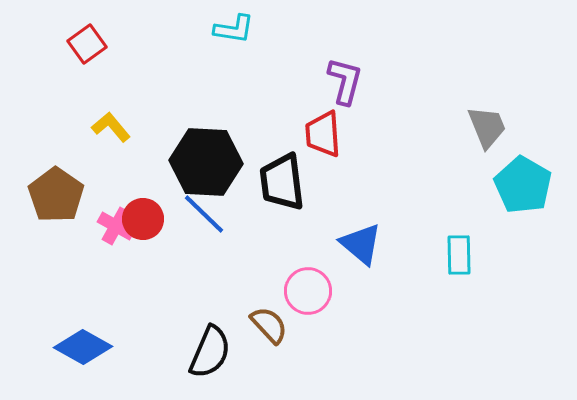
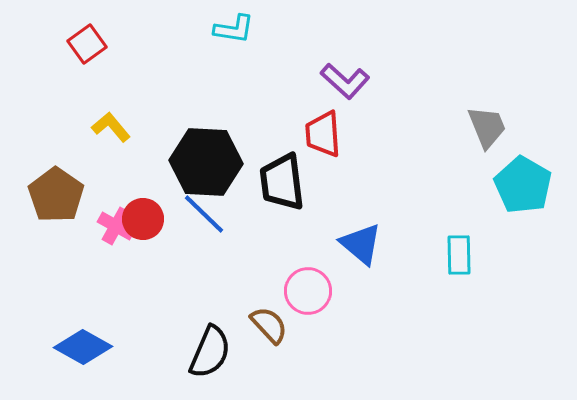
purple L-shape: rotated 117 degrees clockwise
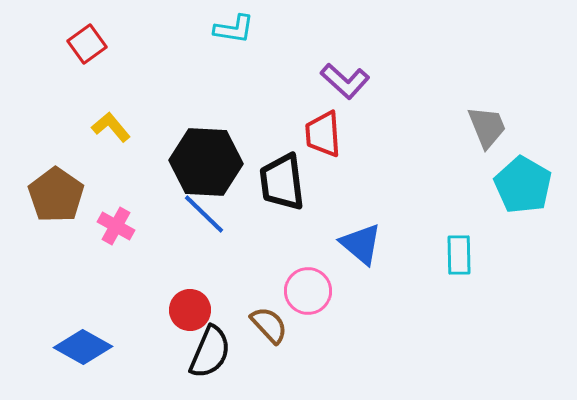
red circle: moved 47 px right, 91 px down
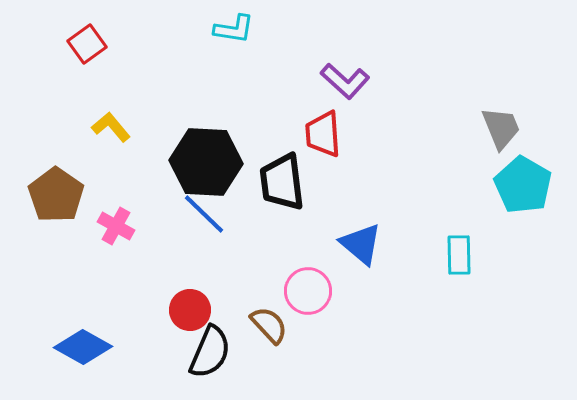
gray trapezoid: moved 14 px right, 1 px down
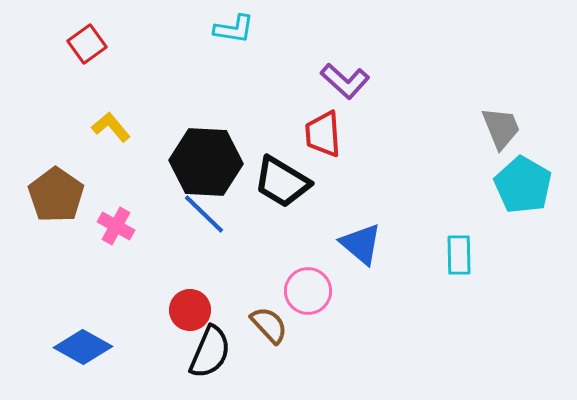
black trapezoid: rotated 52 degrees counterclockwise
